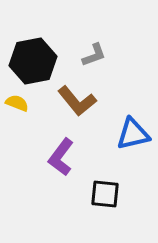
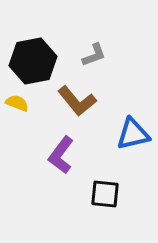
purple L-shape: moved 2 px up
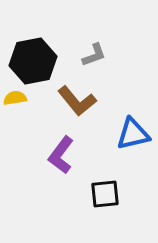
yellow semicircle: moved 2 px left, 5 px up; rotated 30 degrees counterclockwise
black square: rotated 12 degrees counterclockwise
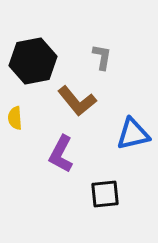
gray L-shape: moved 8 px right, 2 px down; rotated 60 degrees counterclockwise
yellow semicircle: moved 20 px down; rotated 85 degrees counterclockwise
purple L-shape: moved 1 px up; rotated 9 degrees counterclockwise
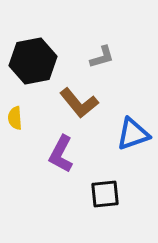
gray L-shape: rotated 64 degrees clockwise
brown L-shape: moved 2 px right, 2 px down
blue triangle: rotated 6 degrees counterclockwise
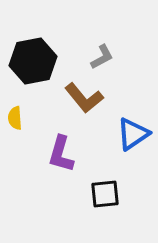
gray L-shape: rotated 12 degrees counterclockwise
brown L-shape: moved 5 px right, 5 px up
blue triangle: rotated 15 degrees counterclockwise
purple L-shape: rotated 12 degrees counterclockwise
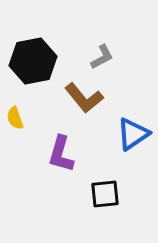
yellow semicircle: rotated 15 degrees counterclockwise
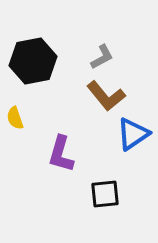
brown L-shape: moved 22 px right, 2 px up
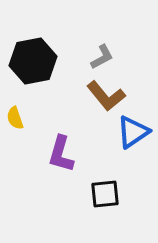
blue triangle: moved 2 px up
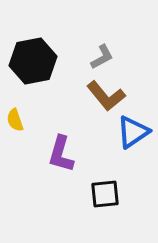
yellow semicircle: moved 2 px down
